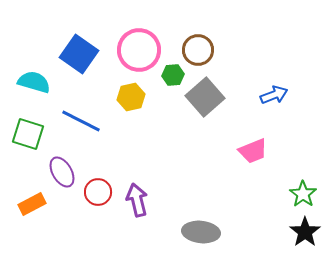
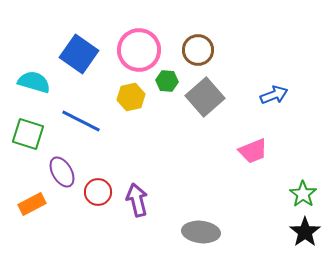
green hexagon: moved 6 px left, 6 px down; rotated 10 degrees clockwise
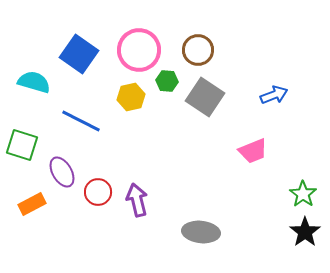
gray square: rotated 15 degrees counterclockwise
green square: moved 6 px left, 11 px down
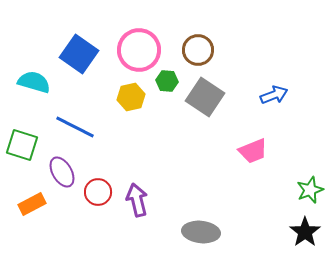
blue line: moved 6 px left, 6 px down
green star: moved 7 px right, 4 px up; rotated 16 degrees clockwise
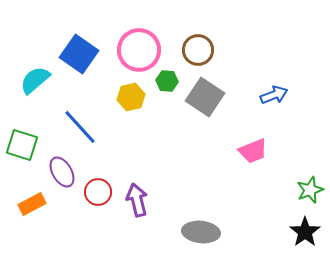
cyan semicircle: moved 1 px right, 2 px up; rotated 56 degrees counterclockwise
blue line: moved 5 px right; rotated 21 degrees clockwise
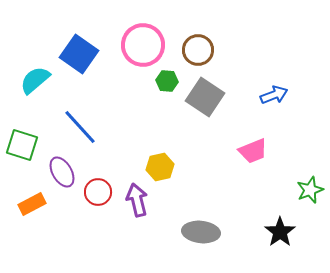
pink circle: moved 4 px right, 5 px up
yellow hexagon: moved 29 px right, 70 px down
black star: moved 25 px left
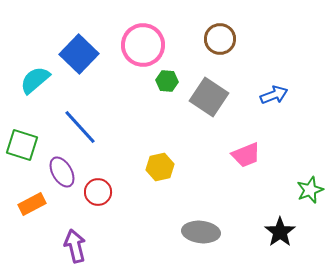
brown circle: moved 22 px right, 11 px up
blue square: rotated 9 degrees clockwise
gray square: moved 4 px right
pink trapezoid: moved 7 px left, 4 px down
purple arrow: moved 62 px left, 46 px down
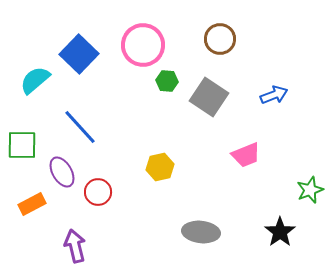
green square: rotated 16 degrees counterclockwise
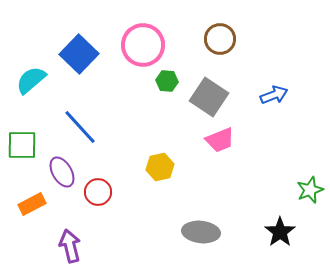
cyan semicircle: moved 4 px left
pink trapezoid: moved 26 px left, 15 px up
purple arrow: moved 5 px left
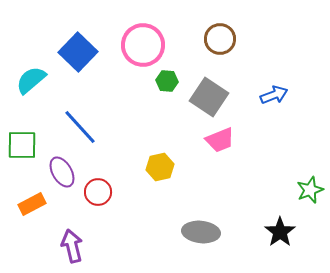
blue square: moved 1 px left, 2 px up
purple arrow: moved 2 px right
